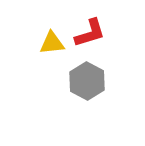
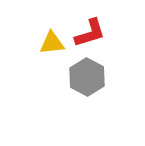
gray hexagon: moved 4 px up
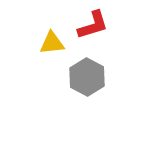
red L-shape: moved 3 px right, 8 px up
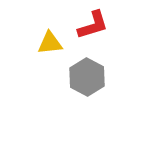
yellow triangle: moved 2 px left
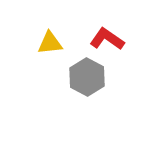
red L-shape: moved 14 px right, 14 px down; rotated 128 degrees counterclockwise
